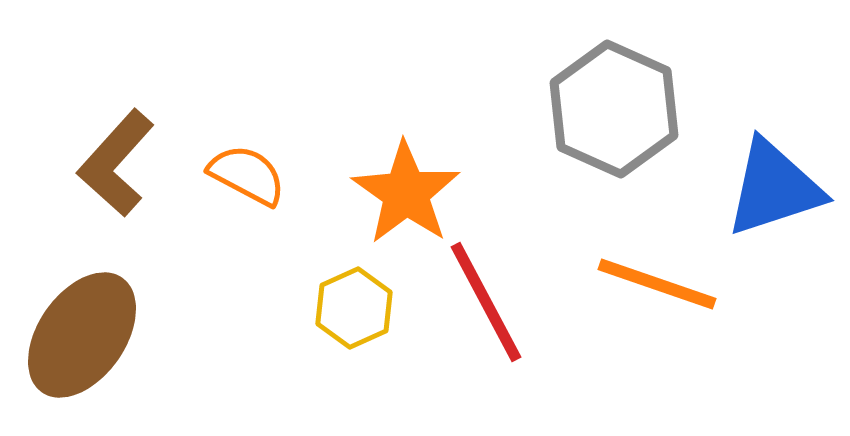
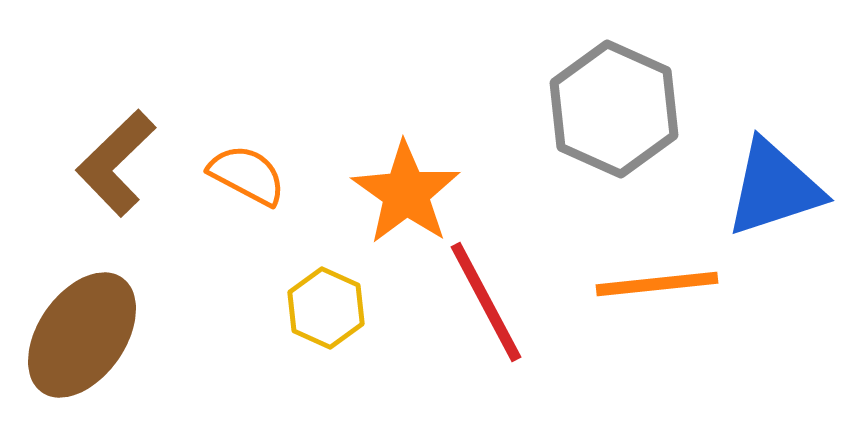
brown L-shape: rotated 4 degrees clockwise
orange line: rotated 25 degrees counterclockwise
yellow hexagon: moved 28 px left; rotated 12 degrees counterclockwise
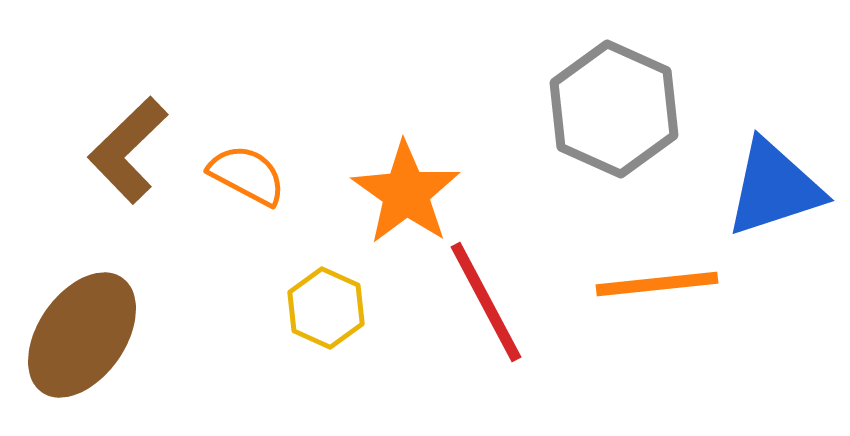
brown L-shape: moved 12 px right, 13 px up
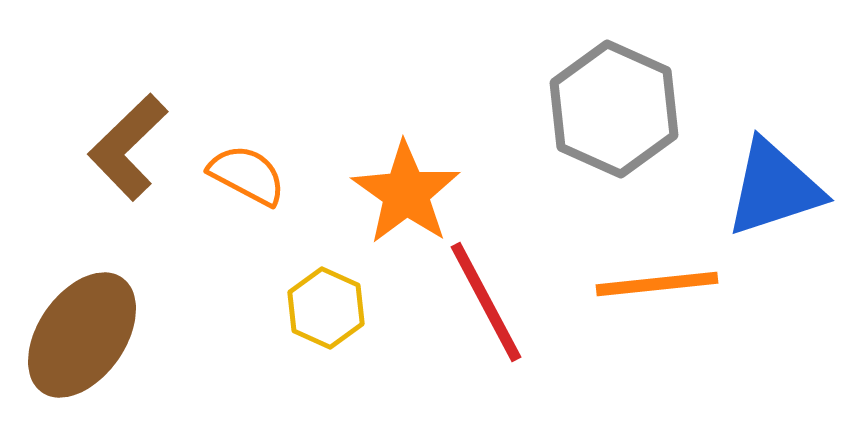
brown L-shape: moved 3 px up
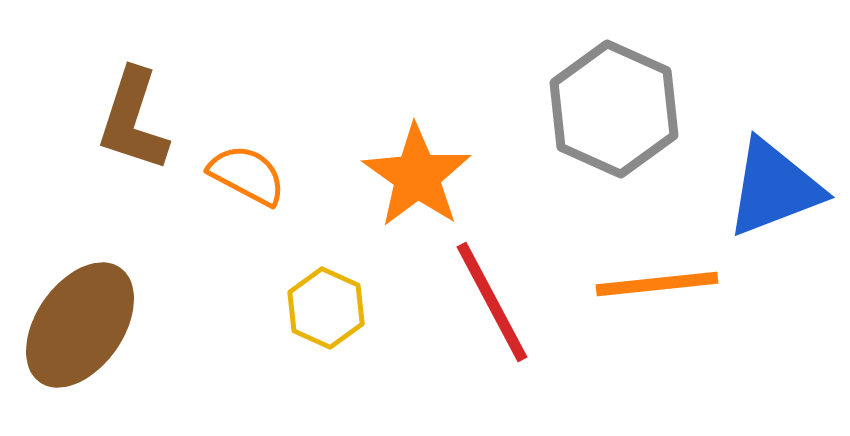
brown L-shape: moved 5 px right, 27 px up; rotated 28 degrees counterclockwise
blue triangle: rotated 3 degrees counterclockwise
orange star: moved 11 px right, 17 px up
red line: moved 6 px right
brown ellipse: moved 2 px left, 10 px up
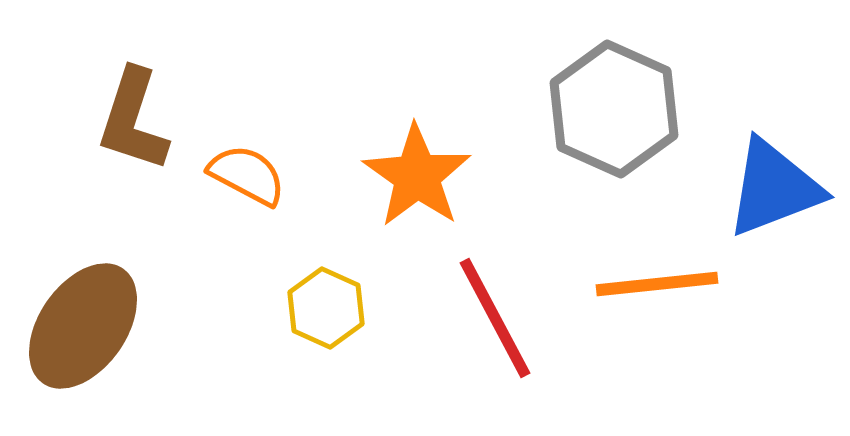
red line: moved 3 px right, 16 px down
brown ellipse: moved 3 px right, 1 px down
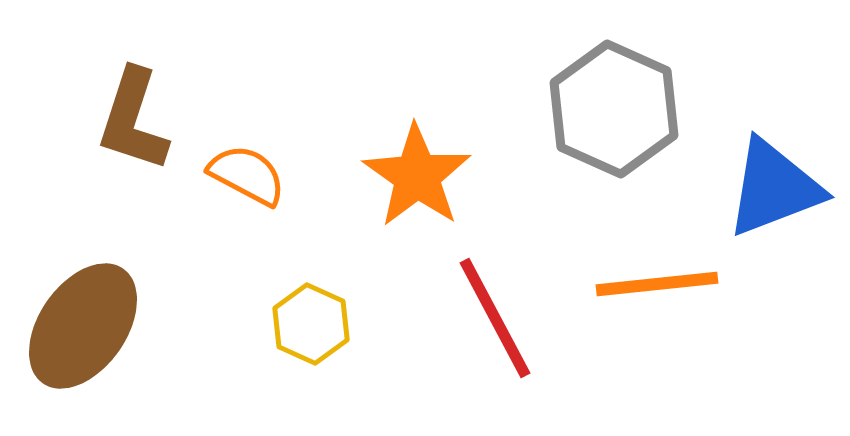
yellow hexagon: moved 15 px left, 16 px down
